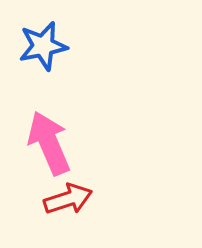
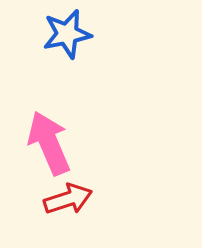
blue star: moved 24 px right, 12 px up
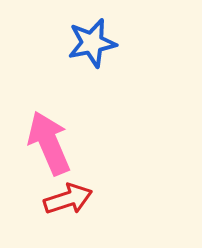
blue star: moved 25 px right, 9 px down
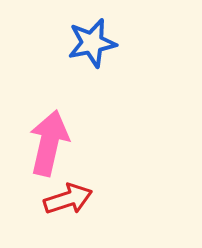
pink arrow: rotated 36 degrees clockwise
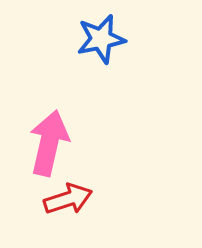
blue star: moved 9 px right, 4 px up
